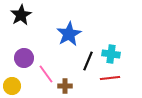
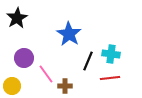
black star: moved 4 px left, 3 px down
blue star: rotated 10 degrees counterclockwise
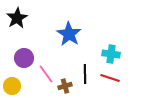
black line: moved 3 px left, 13 px down; rotated 24 degrees counterclockwise
red line: rotated 24 degrees clockwise
brown cross: rotated 16 degrees counterclockwise
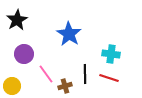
black star: moved 2 px down
purple circle: moved 4 px up
red line: moved 1 px left
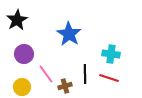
yellow circle: moved 10 px right, 1 px down
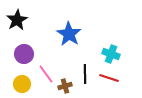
cyan cross: rotated 12 degrees clockwise
yellow circle: moved 3 px up
